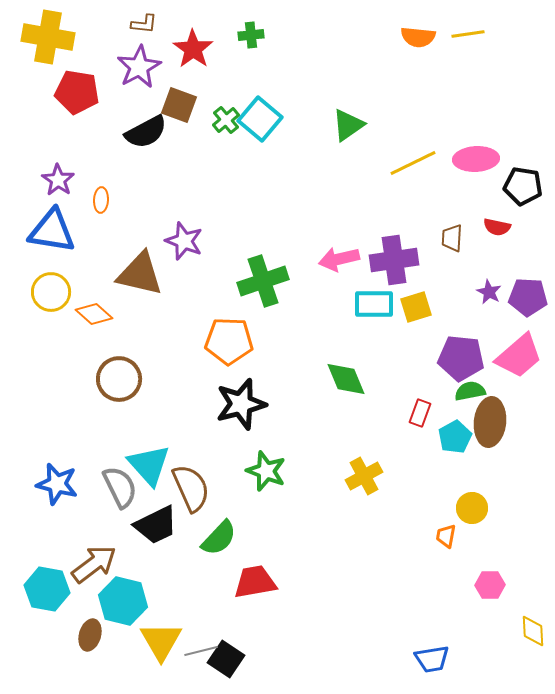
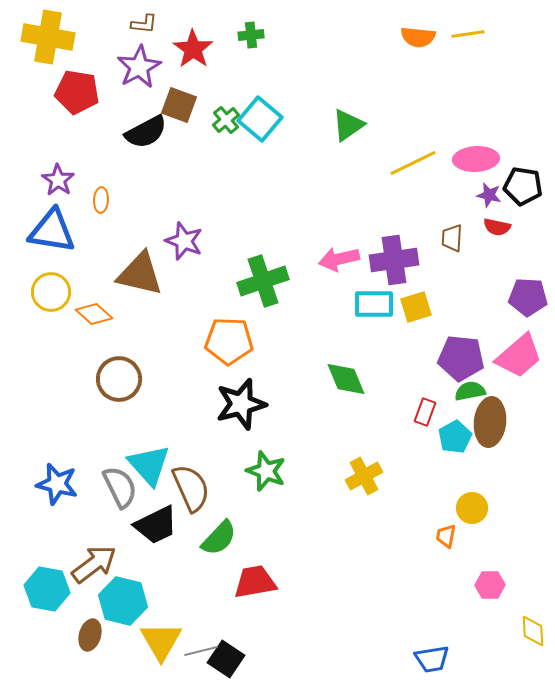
purple star at (489, 292): moved 97 px up; rotated 15 degrees counterclockwise
red rectangle at (420, 413): moved 5 px right, 1 px up
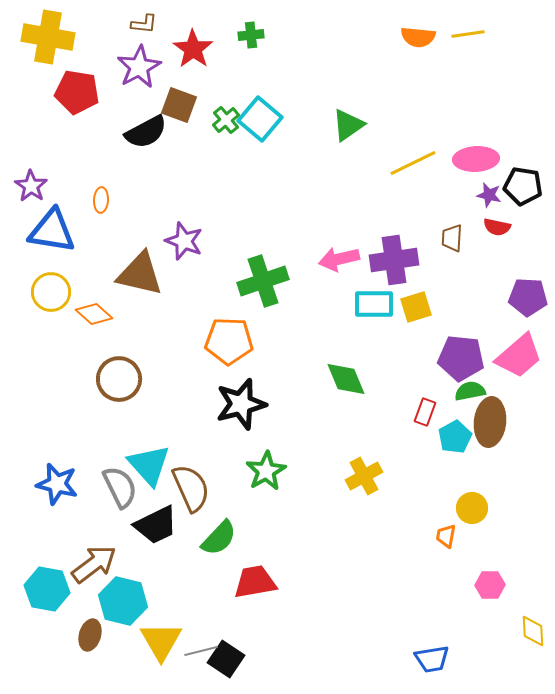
purple star at (58, 180): moved 27 px left, 6 px down
green star at (266, 471): rotated 21 degrees clockwise
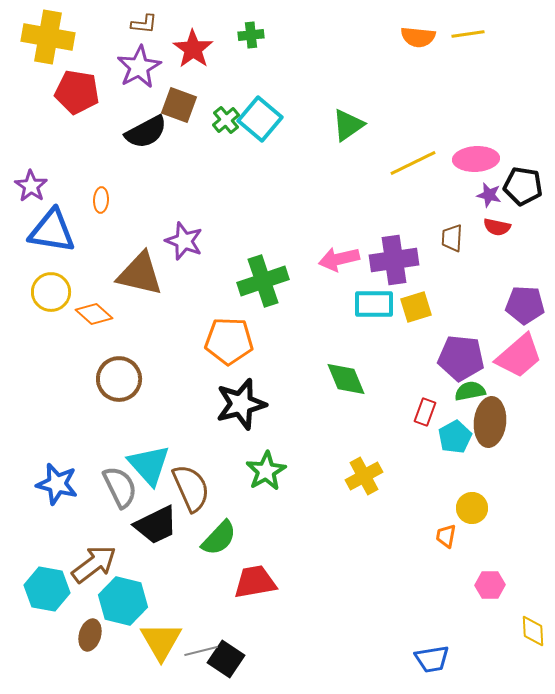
purple pentagon at (528, 297): moved 3 px left, 8 px down
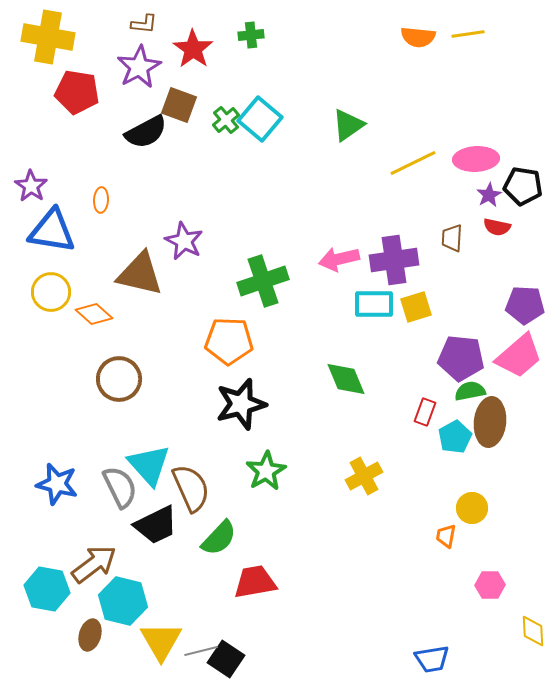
purple star at (489, 195): rotated 30 degrees clockwise
purple star at (184, 241): rotated 6 degrees clockwise
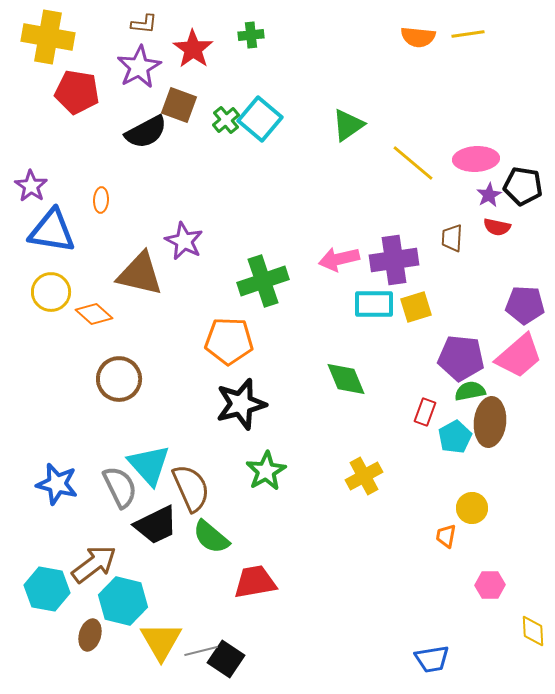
yellow line at (413, 163): rotated 66 degrees clockwise
green semicircle at (219, 538): moved 8 px left, 1 px up; rotated 87 degrees clockwise
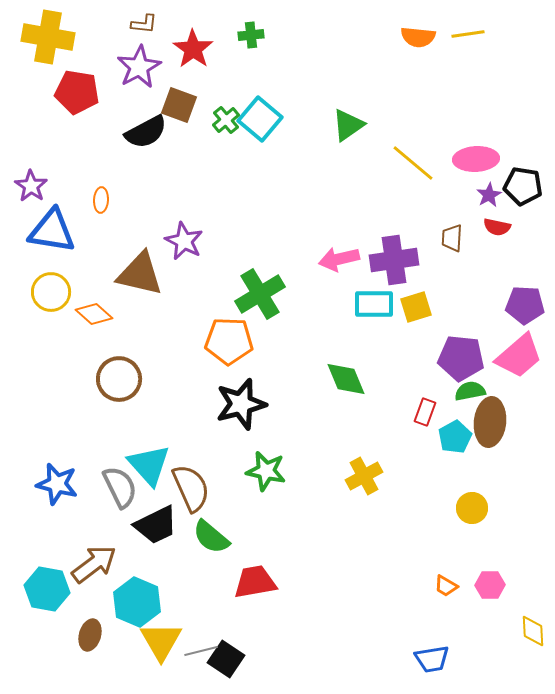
green cross at (263, 281): moved 3 px left, 13 px down; rotated 12 degrees counterclockwise
green star at (266, 471): rotated 30 degrees counterclockwise
orange trapezoid at (446, 536): moved 50 px down; rotated 70 degrees counterclockwise
cyan hexagon at (123, 601): moved 14 px right, 1 px down; rotated 9 degrees clockwise
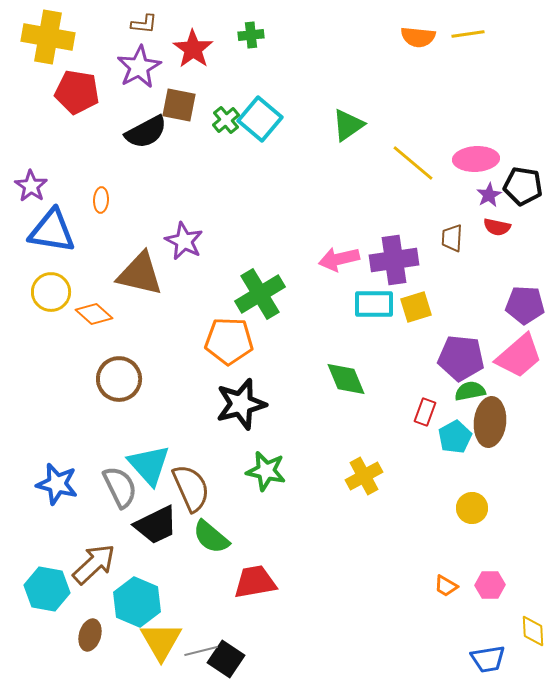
brown square at (179, 105): rotated 9 degrees counterclockwise
brown arrow at (94, 564): rotated 6 degrees counterclockwise
blue trapezoid at (432, 659): moved 56 px right
